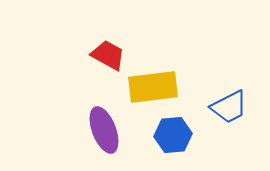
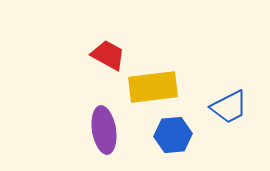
purple ellipse: rotated 12 degrees clockwise
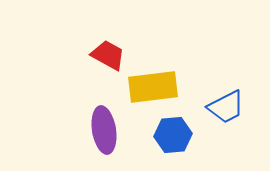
blue trapezoid: moved 3 px left
